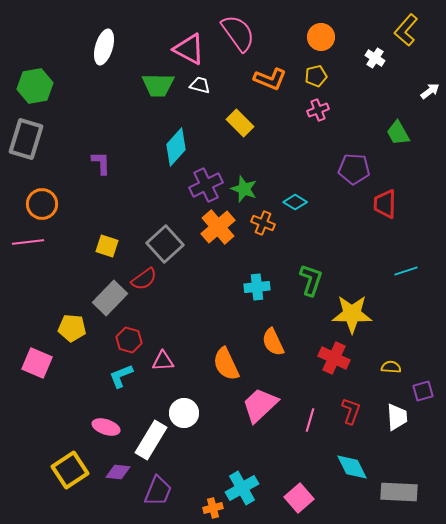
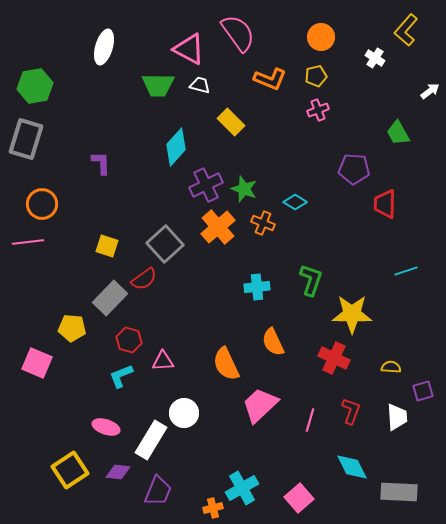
yellow rectangle at (240, 123): moved 9 px left, 1 px up
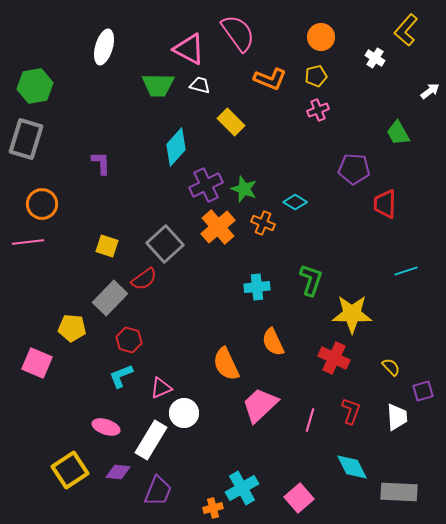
pink triangle at (163, 361): moved 2 px left, 27 px down; rotated 20 degrees counterclockwise
yellow semicircle at (391, 367): rotated 42 degrees clockwise
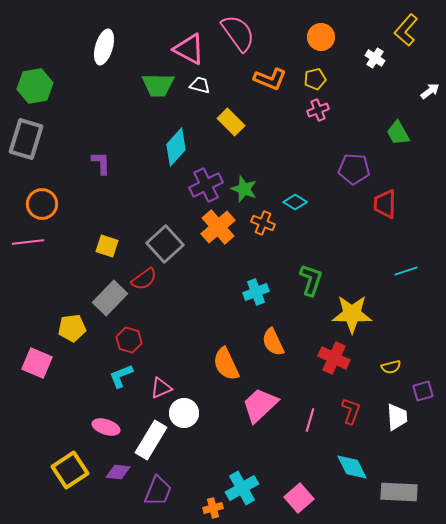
yellow pentagon at (316, 76): moved 1 px left, 3 px down
cyan cross at (257, 287): moved 1 px left, 5 px down; rotated 15 degrees counterclockwise
yellow pentagon at (72, 328): rotated 12 degrees counterclockwise
yellow semicircle at (391, 367): rotated 120 degrees clockwise
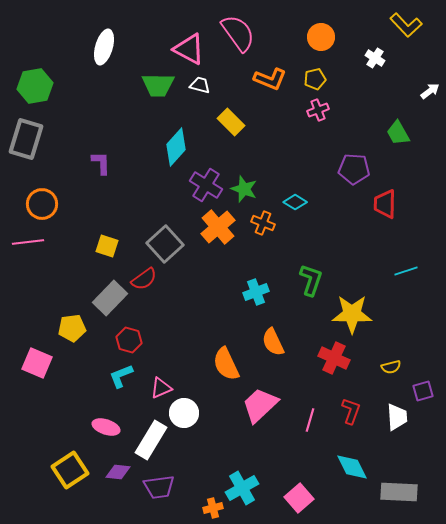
yellow L-shape at (406, 30): moved 5 px up; rotated 84 degrees counterclockwise
purple cross at (206, 185): rotated 32 degrees counterclockwise
purple trapezoid at (158, 491): moved 1 px right, 4 px up; rotated 60 degrees clockwise
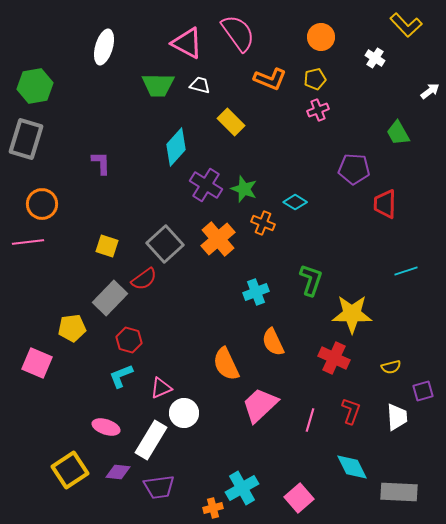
pink triangle at (189, 49): moved 2 px left, 6 px up
orange cross at (218, 227): moved 12 px down
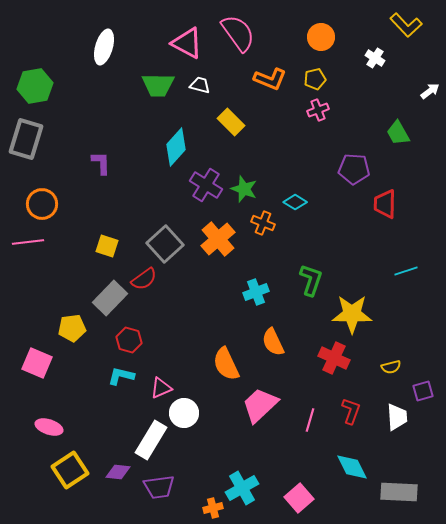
cyan L-shape at (121, 376): rotated 36 degrees clockwise
pink ellipse at (106, 427): moved 57 px left
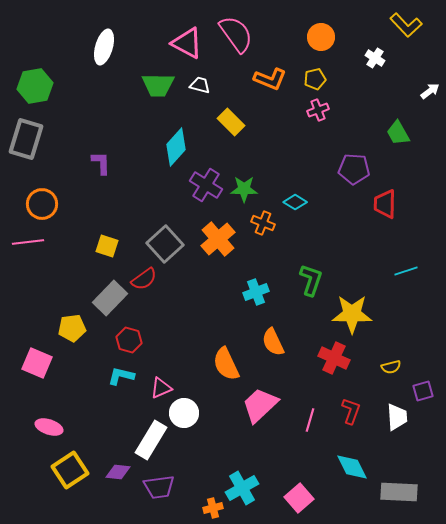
pink semicircle at (238, 33): moved 2 px left, 1 px down
green star at (244, 189): rotated 20 degrees counterclockwise
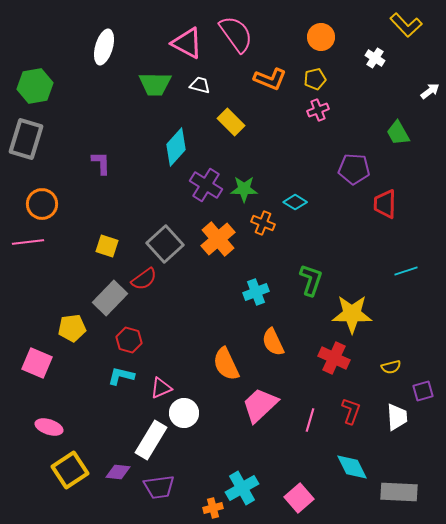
green trapezoid at (158, 85): moved 3 px left, 1 px up
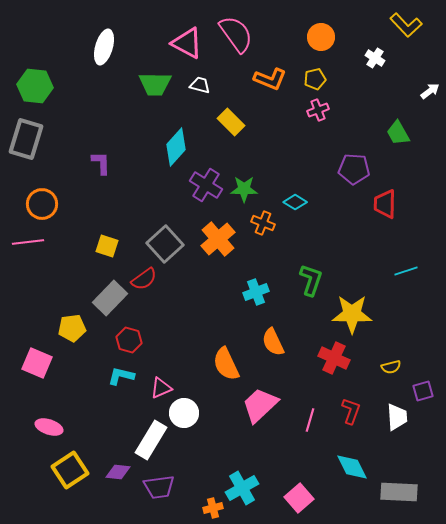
green hexagon at (35, 86): rotated 16 degrees clockwise
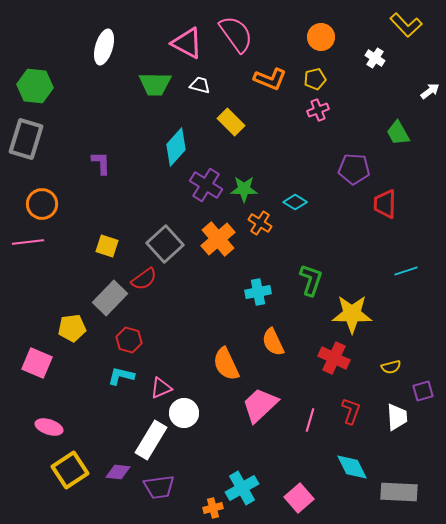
orange cross at (263, 223): moved 3 px left; rotated 10 degrees clockwise
cyan cross at (256, 292): moved 2 px right; rotated 10 degrees clockwise
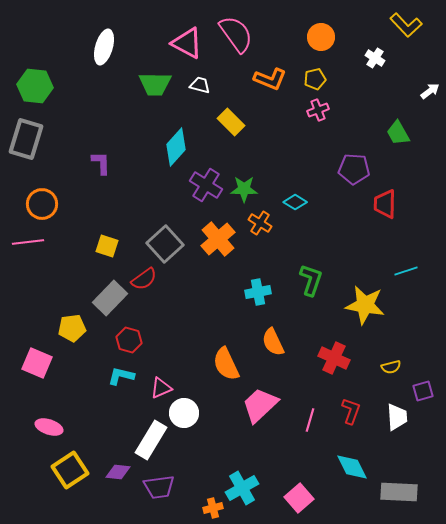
yellow star at (352, 314): moved 13 px right, 9 px up; rotated 9 degrees clockwise
